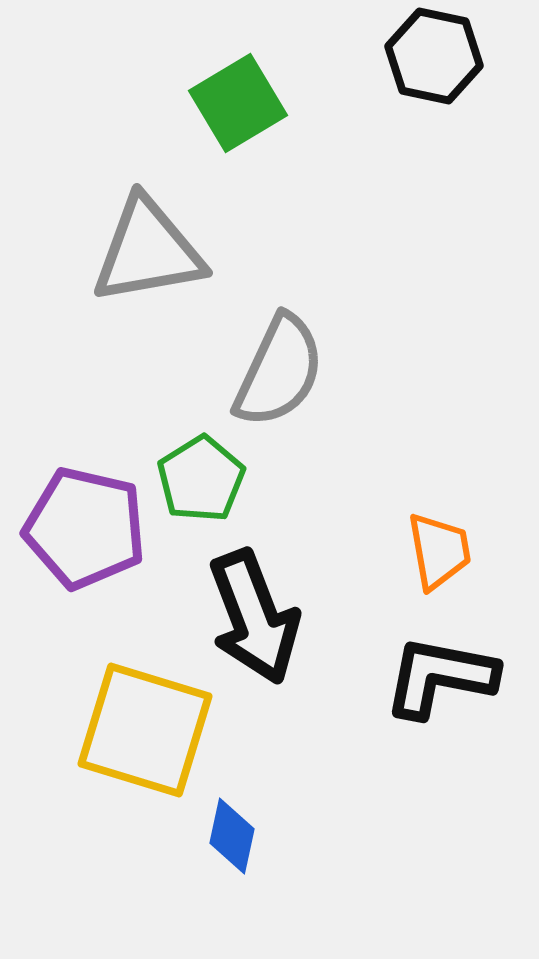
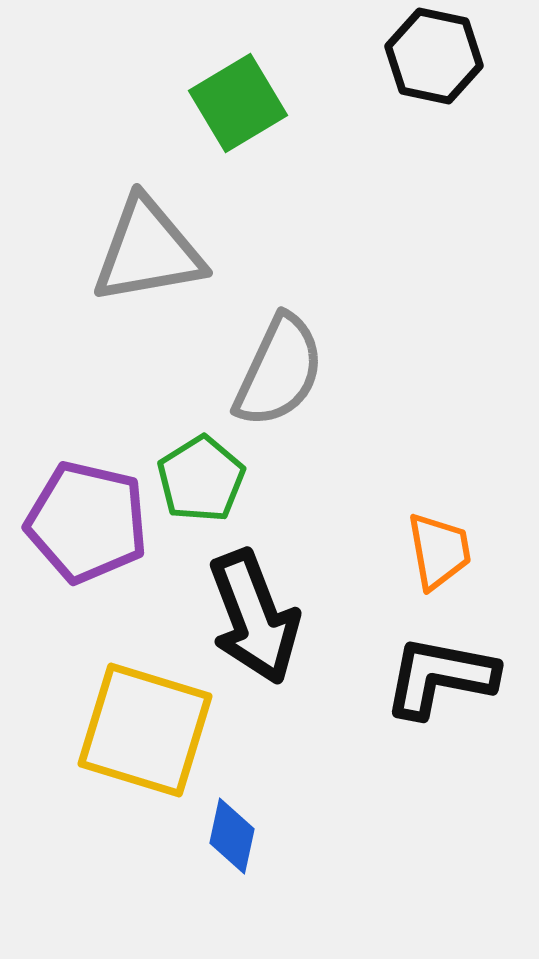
purple pentagon: moved 2 px right, 6 px up
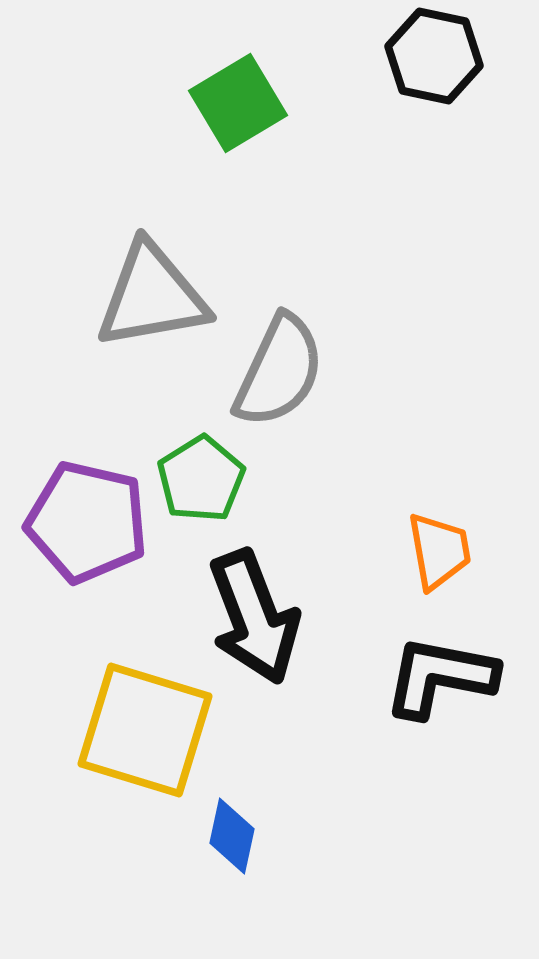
gray triangle: moved 4 px right, 45 px down
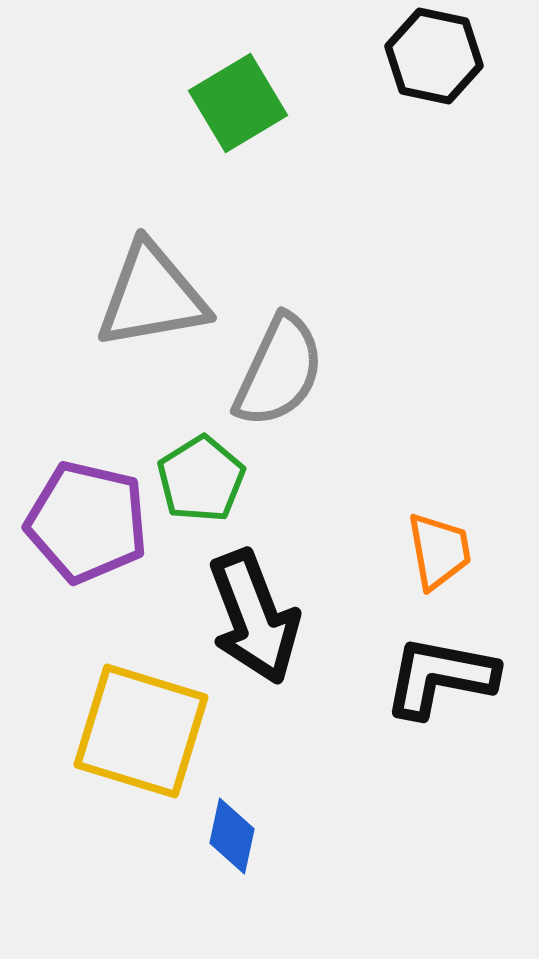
yellow square: moved 4 px left, 1 px down
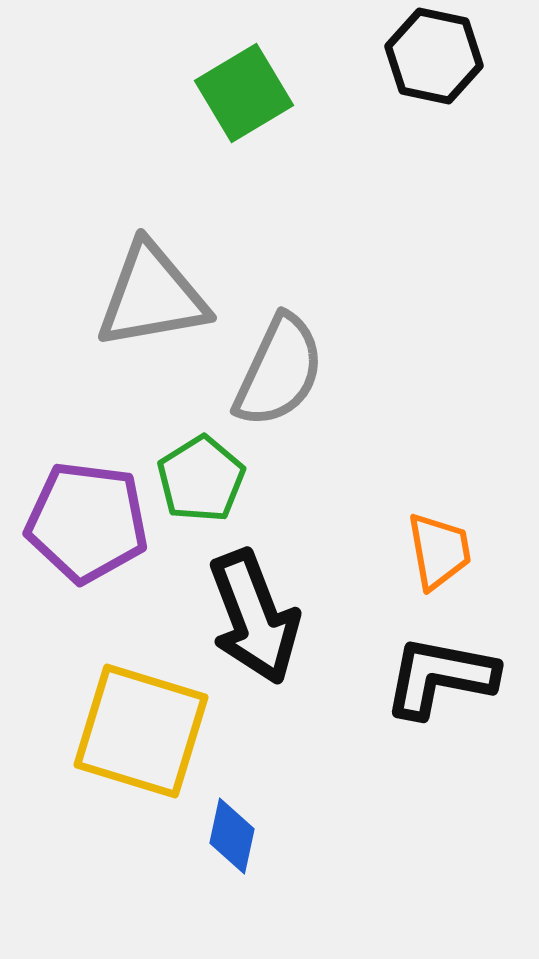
green square: moved 6 px right, 10 px up
purple pentagon: rotated 6 degrees counterclockwise
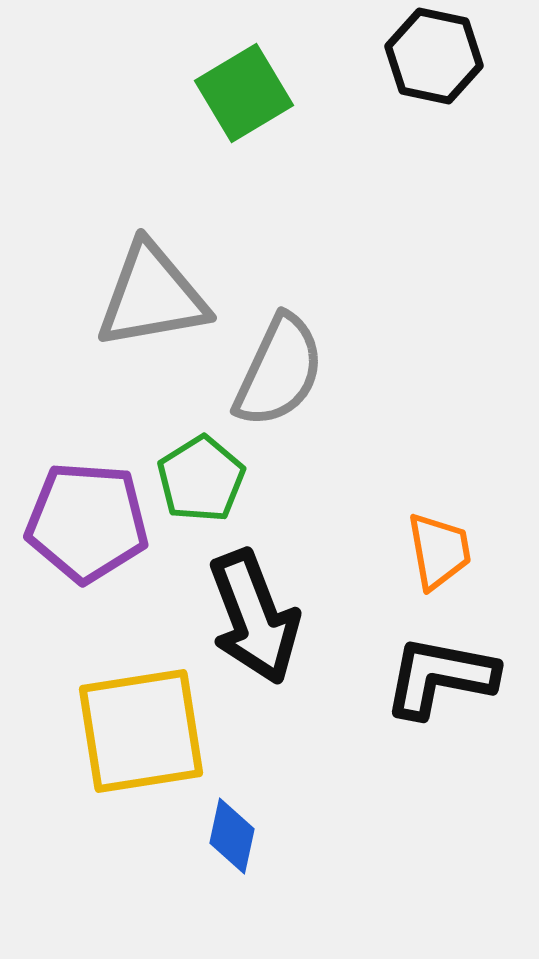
purple pentagon: rotated 3 degrees counterclockwise
yellow square: rotated 26 degrees counterclockwise
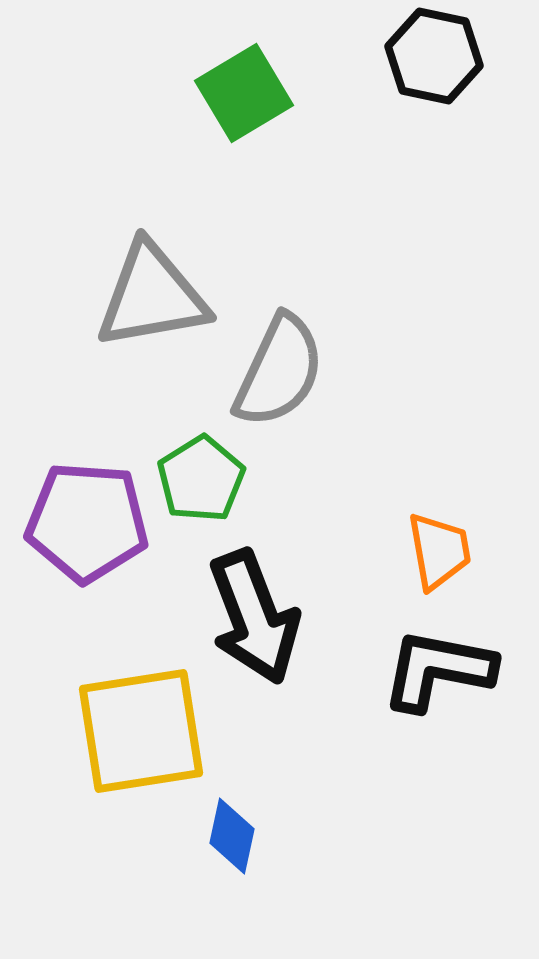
black L-shape: moved 2 px left, 7 px up
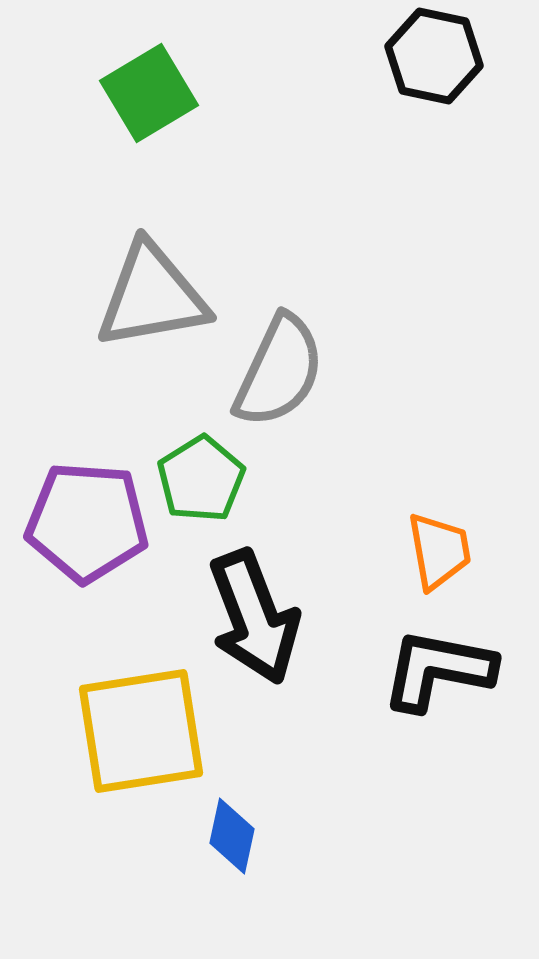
green square: moved 95 px left
